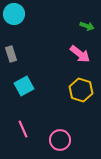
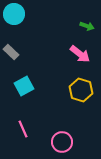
gray rectangle: moved 2 px up; rotated 28 degrees counterclockwise
pink circle: moved 2 px right, 2 px down
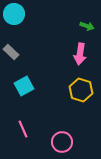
pink arrow: rotated 60 degrees clockwise
